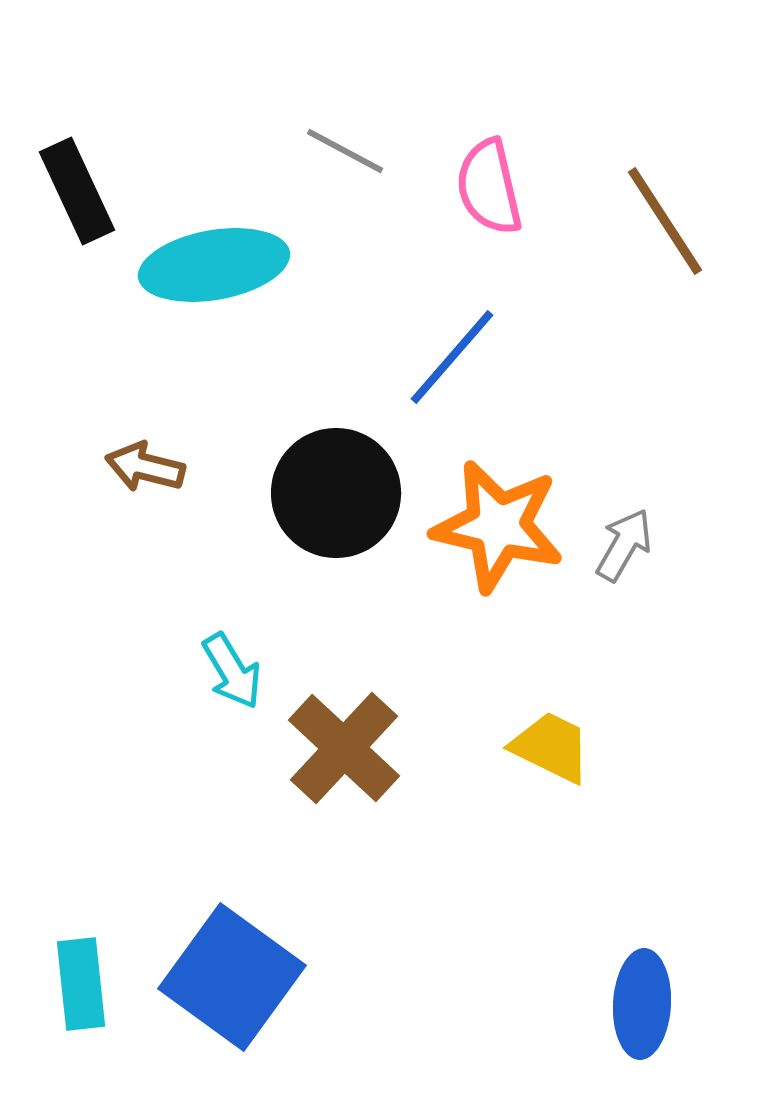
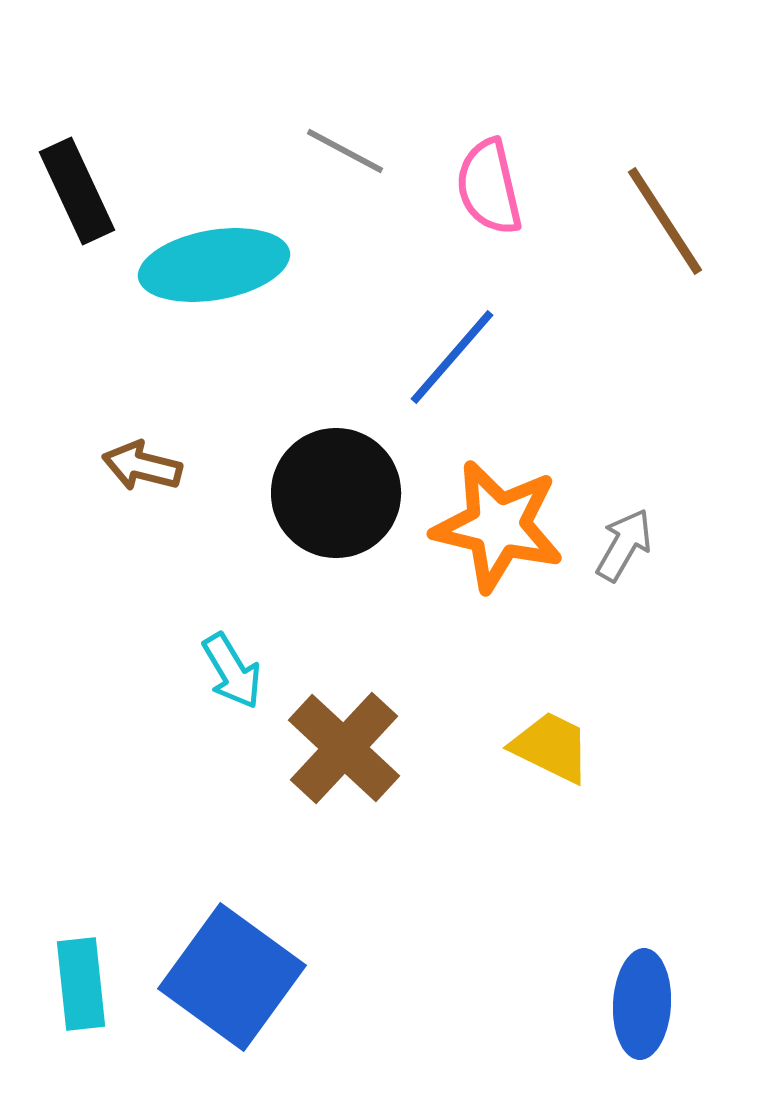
brown arrow: moved 3 px left, 1 px up
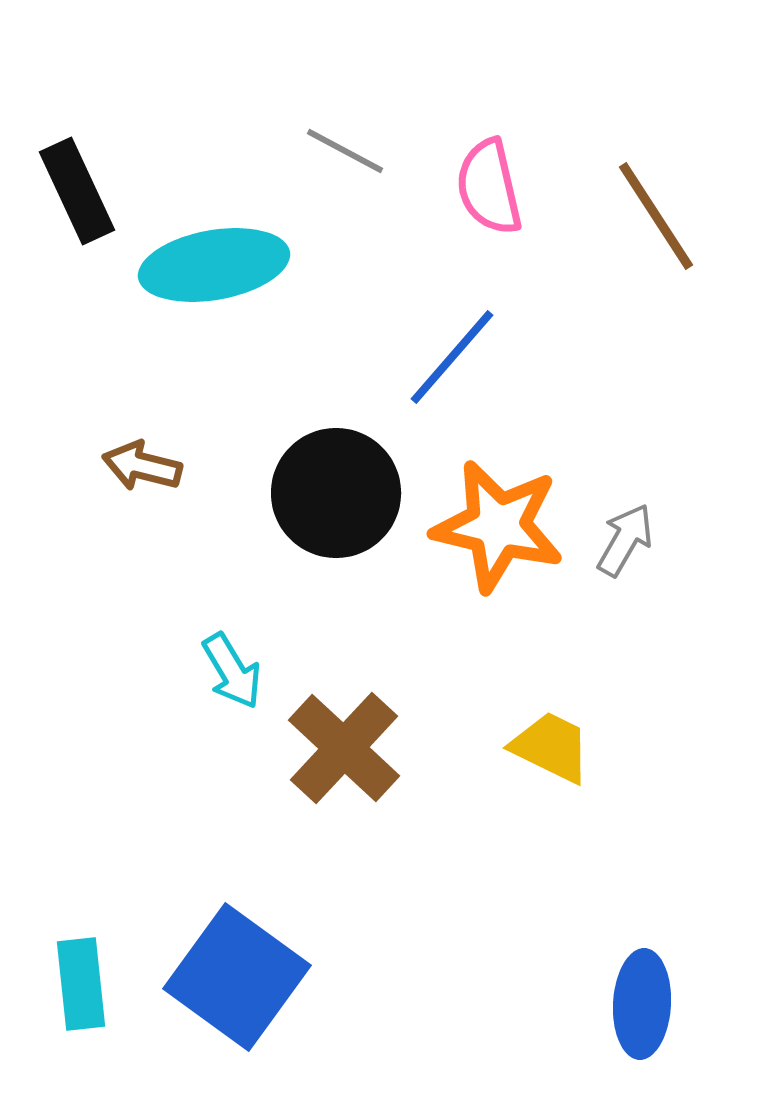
brown line: moved 9 px left, 5 px up
gray arrow: moved 1 px right, 5 px up
blue square: moved 5 px right
